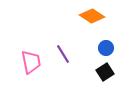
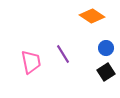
black square: moved 1 px right
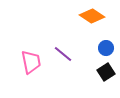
purple line: rotated 18 degrees counterclockwise
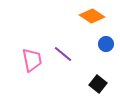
blue circle: moved 4 px up
pink trapezoid: moved 1 px right, 2 px up
black square: moved 8 px left, 12 px down; rotated 18 degrees counterclockwise
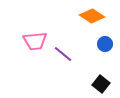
blue circle: moved 1 px left
pink trapezoid: moved 3 px right, 19 px up; rotated 95 degrees clockwise
black square: moved 3 px right
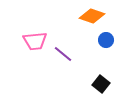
orange diamond: rotated 15 degrees counterclockwise
blue circle: moved 1 px right, 4 px up
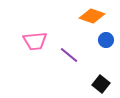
purple line: moved 6 px right, 1 px down
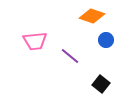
purple line: moved 1 px right, 1 px down
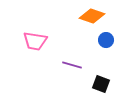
pink trapezoid: rotated 15 degrees clockwise
purple line: moved 2 px right, 9 px down; rotated 24 degrees counterclockwise
black square: rotated 18 degrees counterclockwise
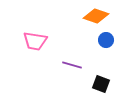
orange diamond: moved 4 px right
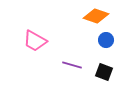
pink trapezoid: rotated 20 degrees clockwise
black square: moved 3 px right, 12 px up
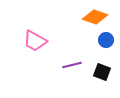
orange diamond: moved 1 px left, 1 px down
purple line: rotated 30 degrees counterclockwise
black square: moved 2 px left
